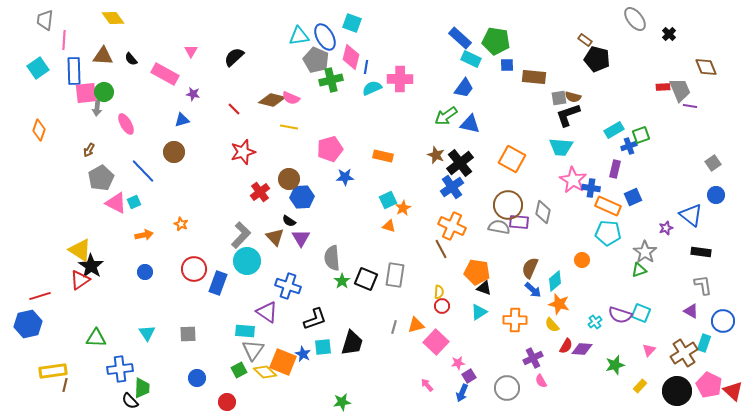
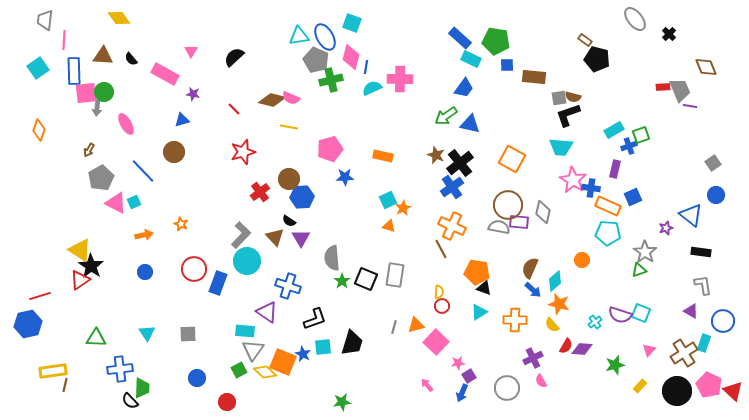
yellow diamond at (113, 18): moved 6 px right
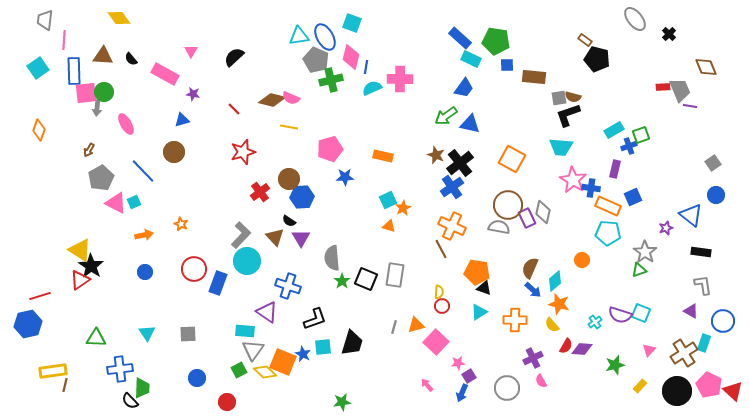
purple rectangle at (519, 222): moved 8 px right, 4 px up; rotated 60 degrees clockwise
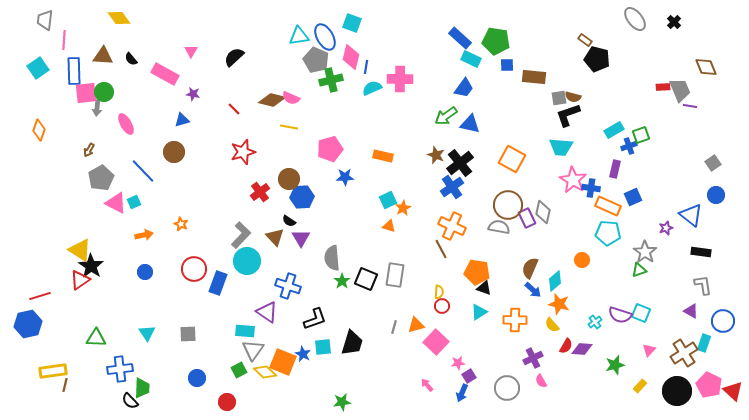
black cross at (669, 34): moved 5 px right, 12 px up
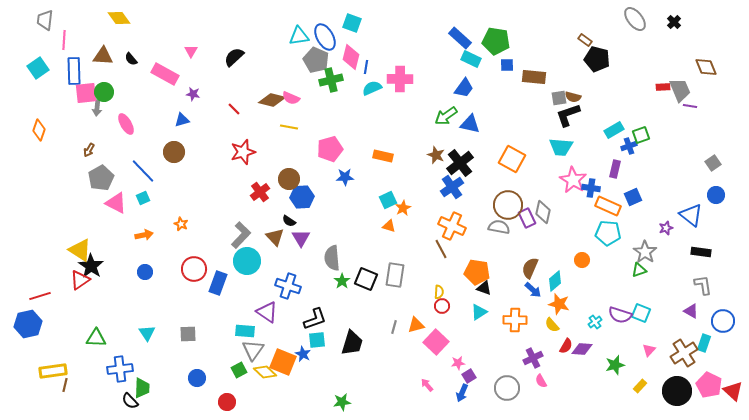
cyan square at (134, 202): moved 9 px right, 4 px up
cyan square at (323, 347): moved 6 px left, 7 px up
